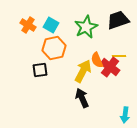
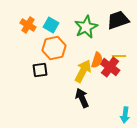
orange semicircle: rotated 140 degrees counterclockwise
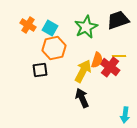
cyan square: moved 1 px left, 3 px down
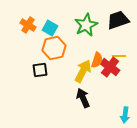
green star: moved 2 px up
black arrow: moved 1 px right
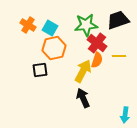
green star: rotated 20 degrees clockwise
red cross: moved 13 px left, 24 px up
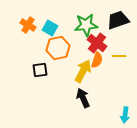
orange hexagon: moved 4 px right
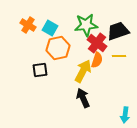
black trapezoid: moved 11 px down
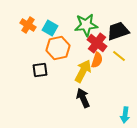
yellow line: rotated 40 degrees clockwise
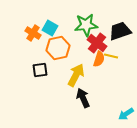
orange cross: moved 5 px right, 8 px down
black trapezoid: moved 2 px right
yellow line: moved 8 px left; rotated 24 degrees counterclockwise
orange semicircle: moved 2 px right, 1 px up
yellow arrow: moved 7 px left, 4 px down
cyan arrow: moved 1 px right, 1 px up; rotated 49 degrees clockwise
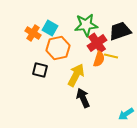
red cross: rotated 18 degrees clockwise
black square: rotated 21 degrees clockwise
